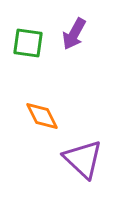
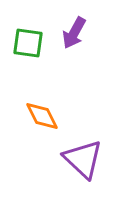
purple arrow: moved 1 px up
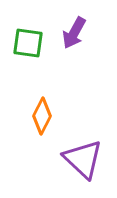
orange diamond: rotated 54 degrees clockwise
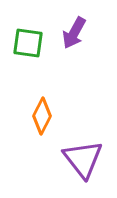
purple triangle: rotated 9 degrees clockwise
